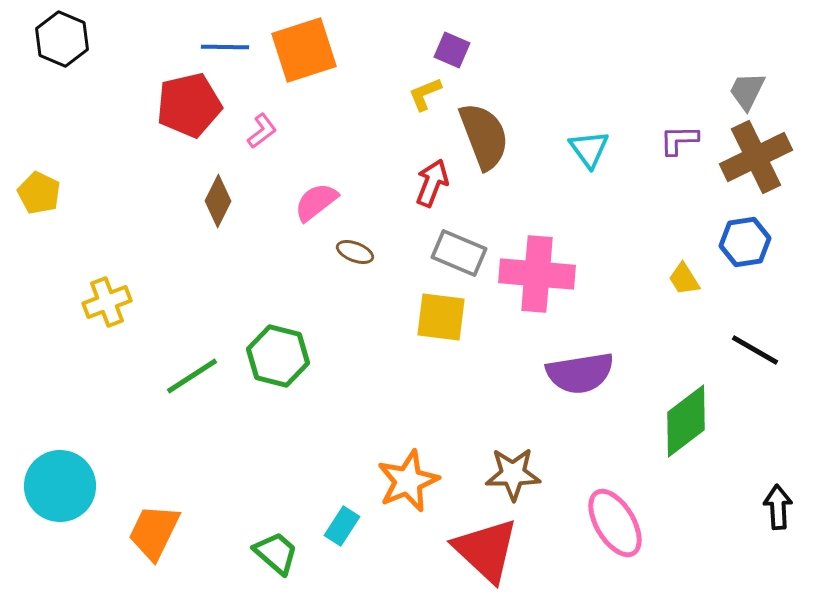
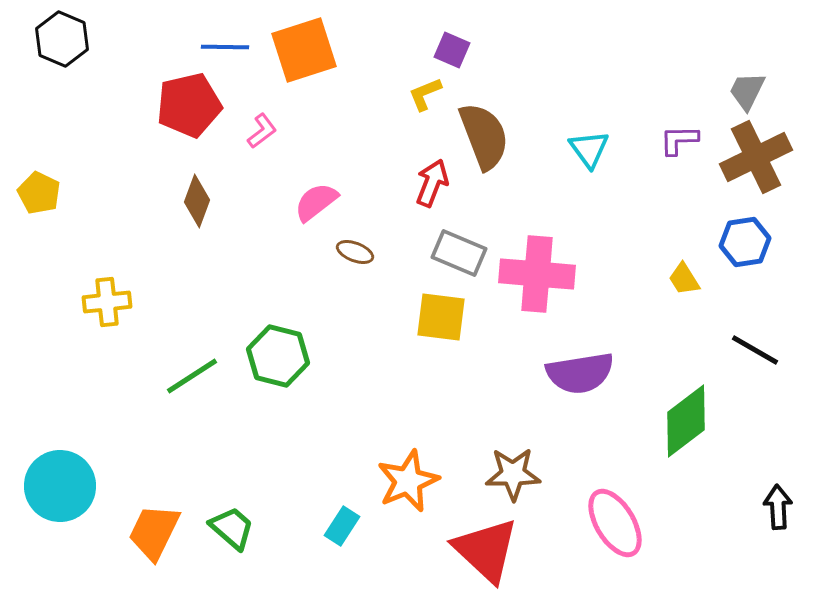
brown diamond: moved 21 px left; rotated 6 degrees counterclockwise
yellow cross: rotated 15 degrees clockwise
green trapezoid: moved 44 px left, 25 px up
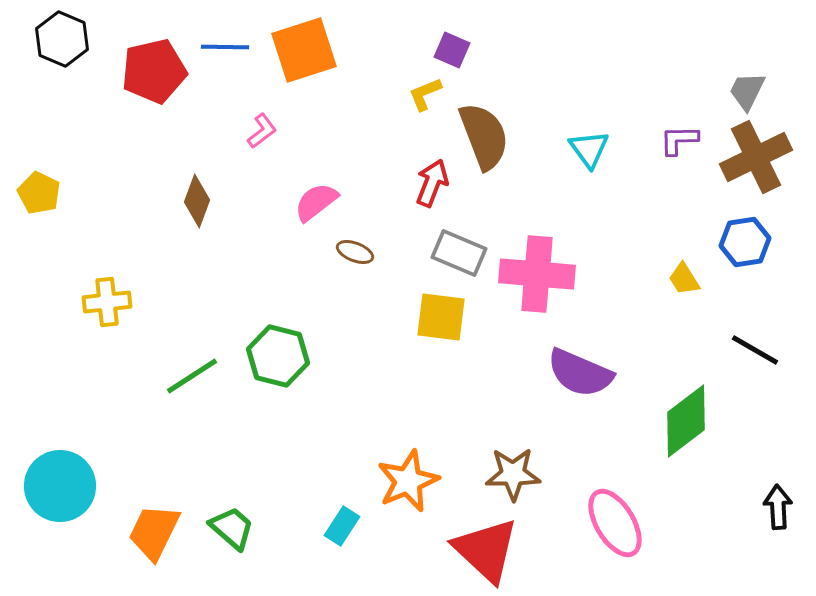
red pentagon: moved 35 px left, 34 px up
purple semicircle: rotated 32 degrees clockwise
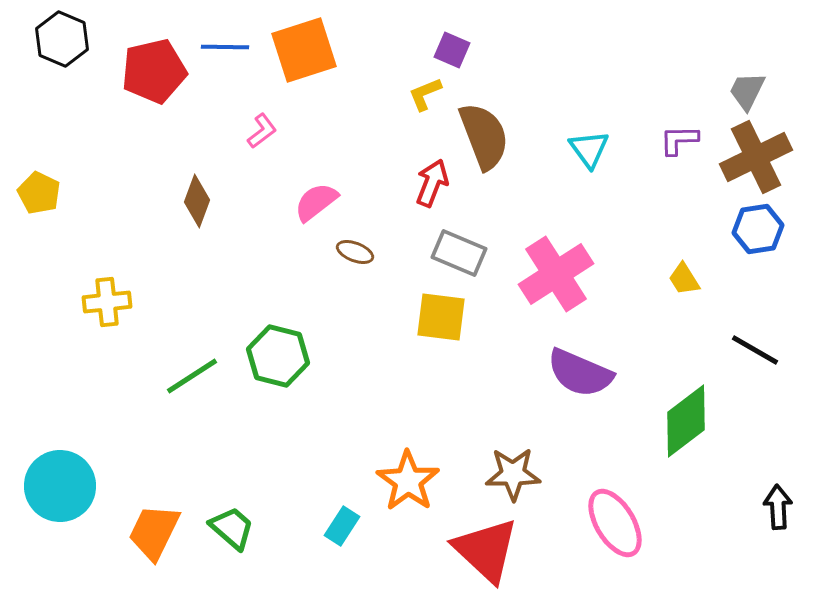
blue hexagon: moved 13 px right, 13 px up
pink cross: moved 19 px right; rotated 38 degrees counterclockwise
orange star: rotated 14 degrees counterclockwise
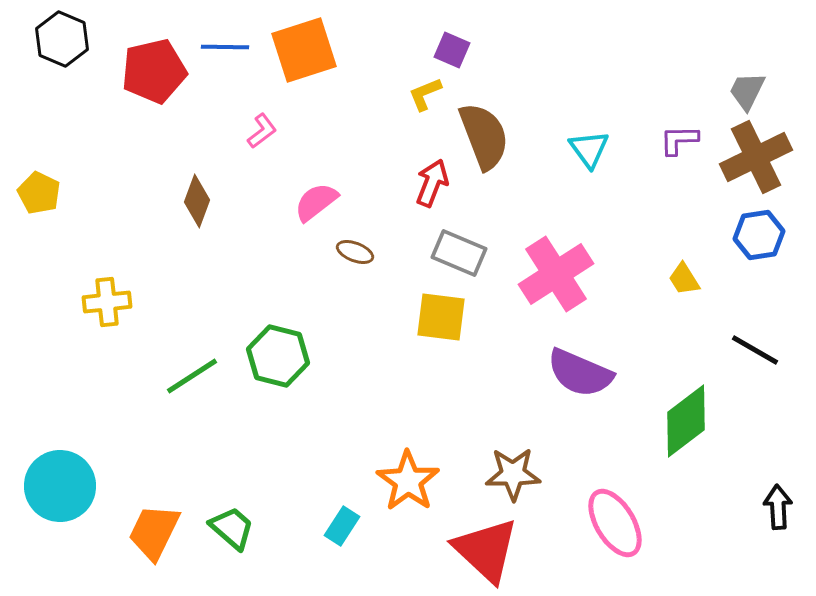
blue hexagon: moved 1 px right, 6 px down
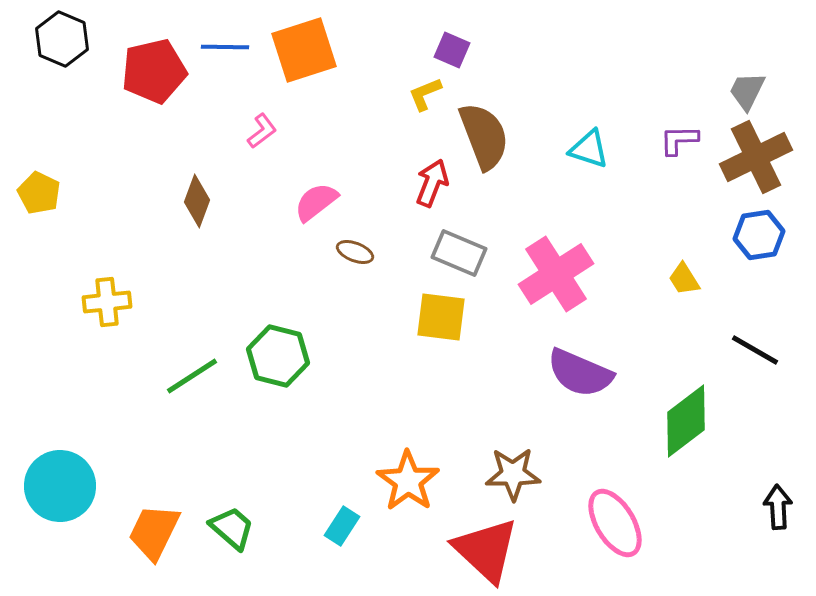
cyan triangle: rotated 36 degrees counterclockwise
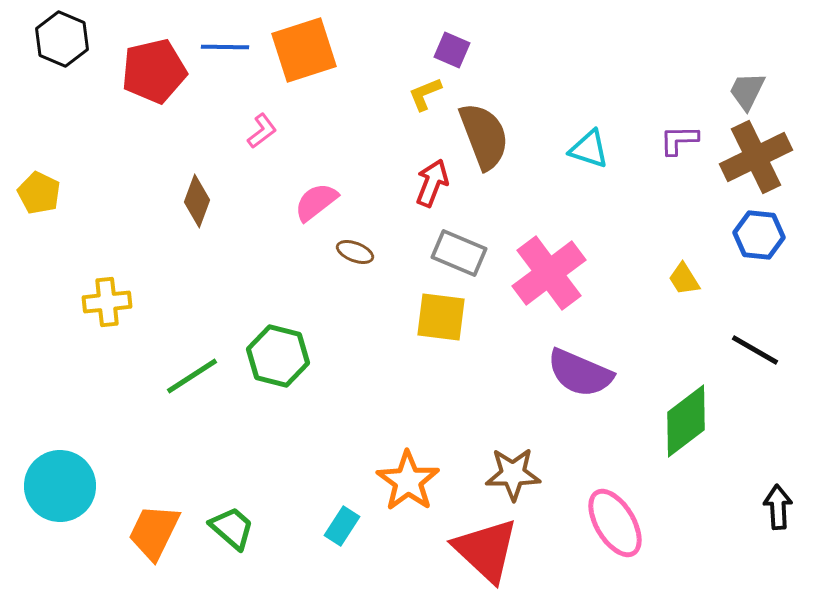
blue hexagon: rotated 15 degrees clockwise
pink cross: moved 7 px left, 1 px up; rotated 4 degrees counterclockwise
